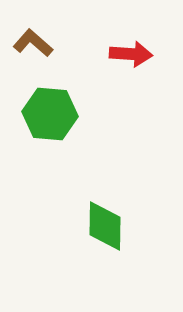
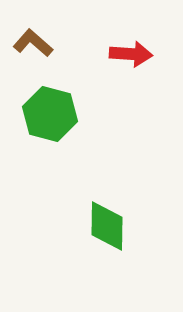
green hexagon: rotated 10 degrees clockwise
green diamond: moved 2 px right
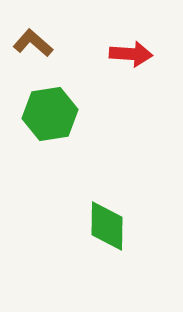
green hexagon: rotated 24 degrees counterclockwise
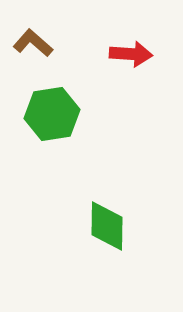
green hexagon: moved 2 px right
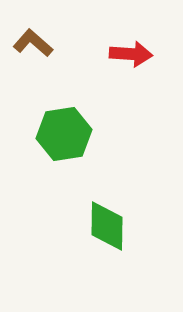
green hexagon: moved 12 px right, 20 px down
